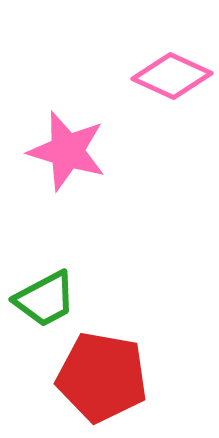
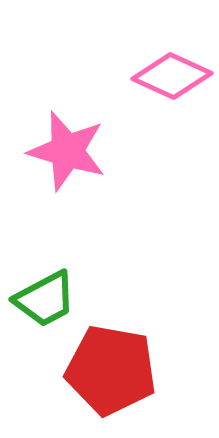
red pentagon: moved 9 px right, 7 px up
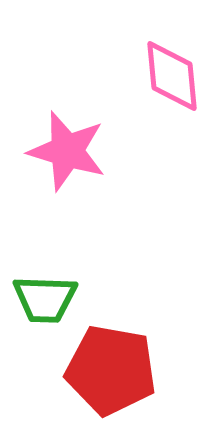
pink diamond: rotated 60 degrees clockwise
green trapezoid: rotated 30 degrees clockwise
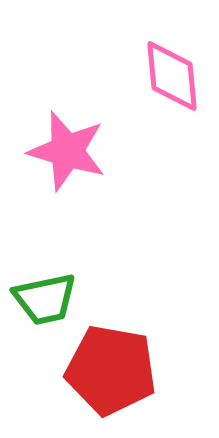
green trapezoid: rotated 14 degrees counterclockwise
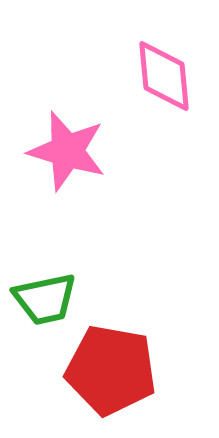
pink diamond: moved 8 px left
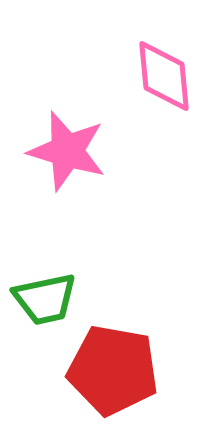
red pentagon: moved 2 px right
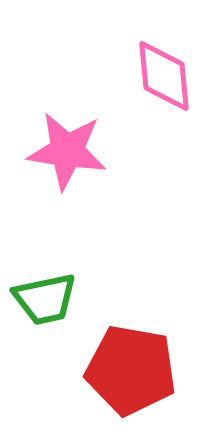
pink star: rotated 8 degrees counterclockwise
red pentagon: moved 18 px right
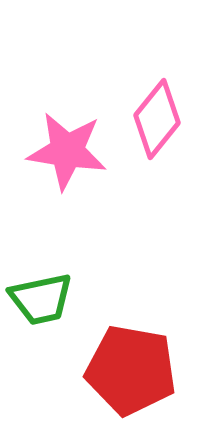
pink diamond: moved 7 px left, 43 px down; rotated 44 degrees clockwise
green trapezoid: moved 4 px left
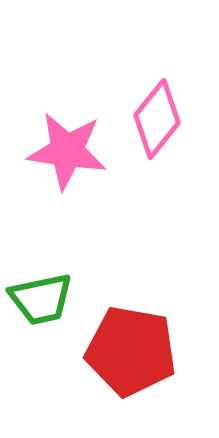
red pentagon: moved 19 px up
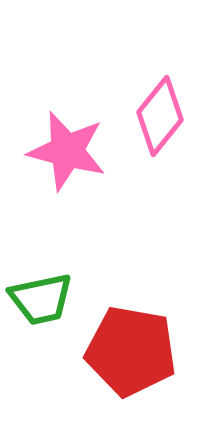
pink diamond: moved 3 px right, 3 px up
pink star: rotated 6 degrees clockwise
